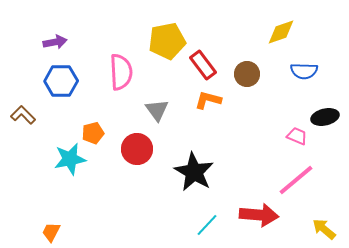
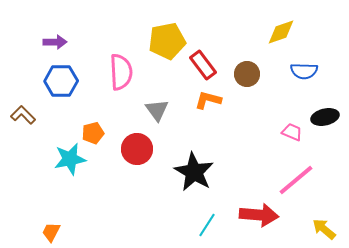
purple arrow: rotated 10 degrees clockwise
pink trapezoid: moved 5 px left, 4 px up
cyan line: rotated 10 degrees counterclockwise
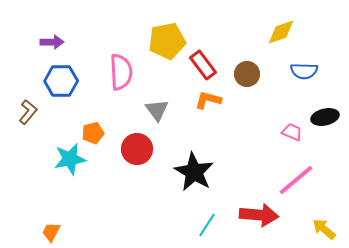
purple arrow: moved 3 px left
brown L-shape: moved 5 px right, 3 px up; rotated 85 degrees clockwise
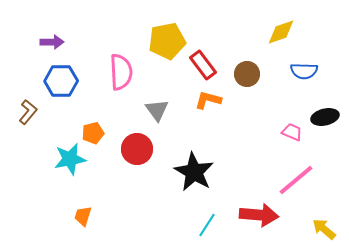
orange trapezoid: moved 32 px right, 16 px up; rotated 10 degrees counterclockwise
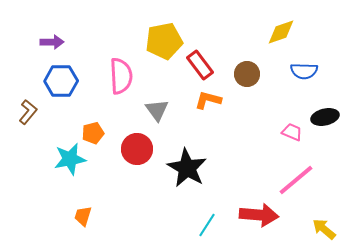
yellow pentagon: moved 3 px left
red rectangle: moved 3 px left
pink semicircle: moved 4 px down
black star: moved 7 px left, 4 px up
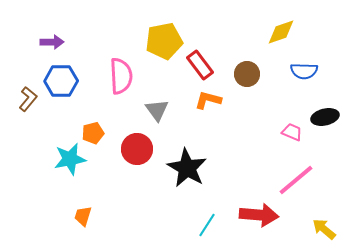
brown L-shape: moved 13 px up
